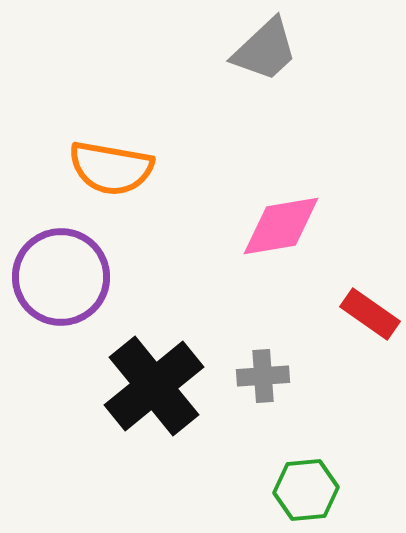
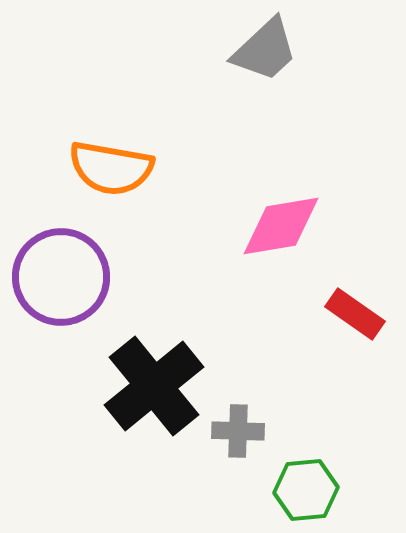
red rectangle: moved 15 px left
gray cross: moved 25 px left, 55 px down; rotated 6 degrees clockwise
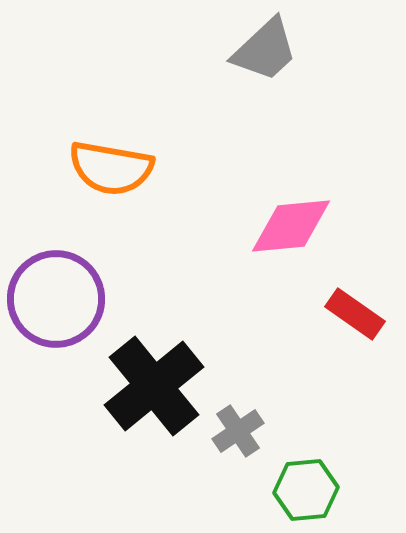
pink diamond: moved 10 px right; rotated 4 degrees clockwise
purple circle: moved 5 px left, 22 px down
gray cross: rotated 36 degrees counterclockwise
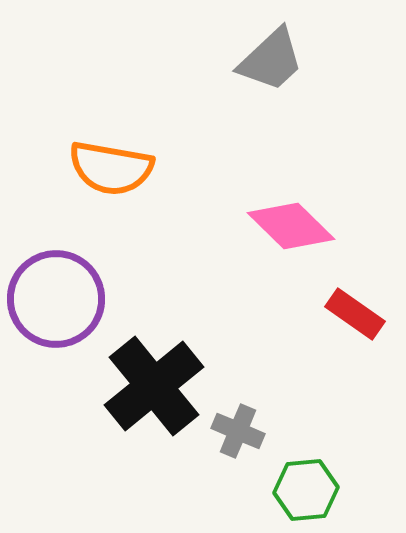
gray trapezoid: moved 6 px right, 10 px down
pink diamond: rotated 50 degrees clockwise
gray cross: rotated 33 degrees counterclockwise
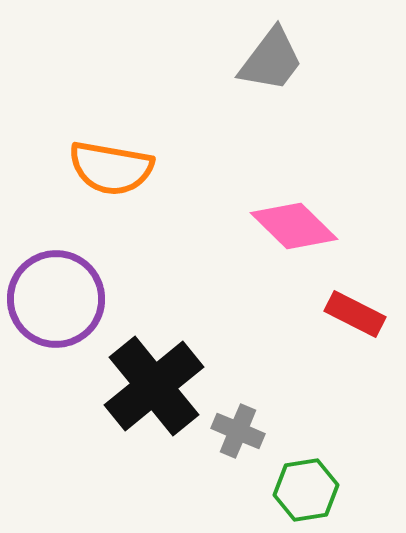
gray trapezoid: rotated 10 degrees counterclockwise
pink diamond: moved 3 px right
red rectangle: rotated 8 degrees counterclockwise
green hexagon: rotated 4 degrees counterclockwise
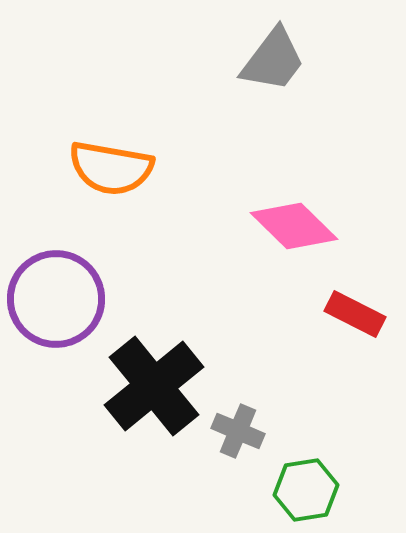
gray trapezoid: moved 2 px right
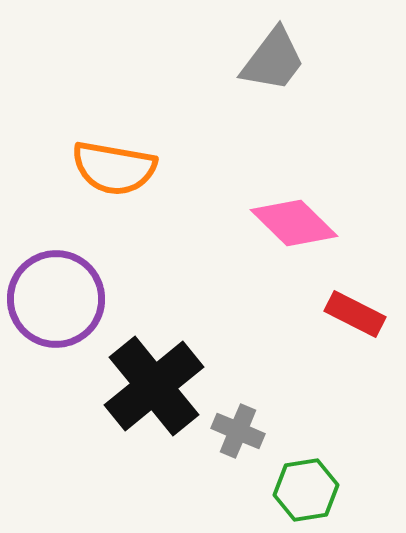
orange semicircle: moved 3 px right
pink diamond: moved 3 px up
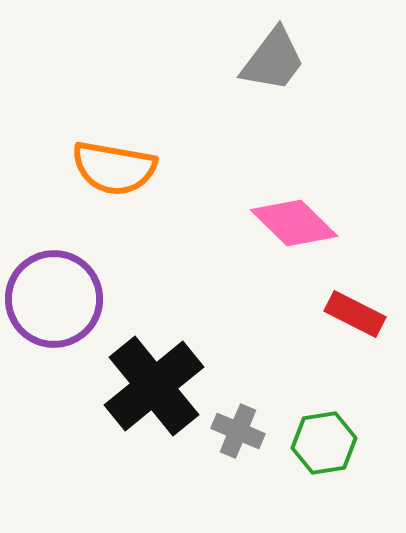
purple circle: moved 2 px left
green hexagon: moved 18 px right, 47 px up
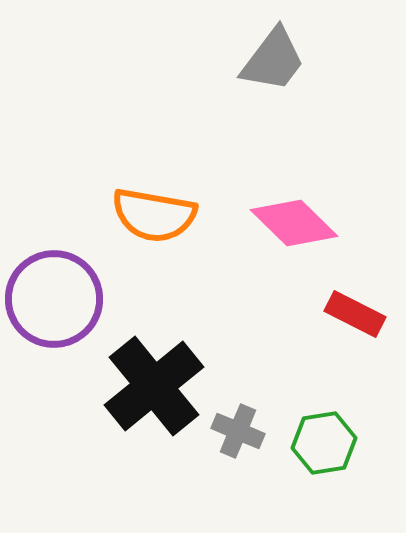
orange semicircle: moved 40 px right, 47 px down
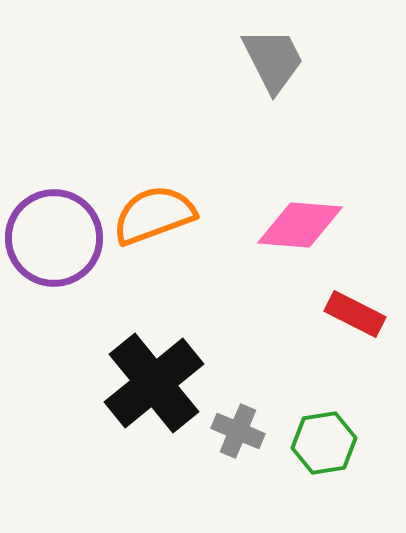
gray trapezoid: rotated 64 degrees counterclockwise
orange semicircle: rotated 150 degrees clockwise
pink diamond: moved 6 px right, 2 px down; rotated 40 degrees counterclockwise
purple circle: moved 61 px up
black cross: moved 3 px up
